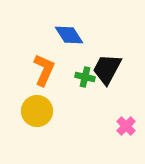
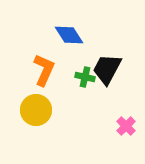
yellow circle: moved 1 px left, 1 px up
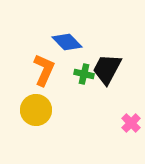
blue diamond: moved 2 px left, 7 px down; rotated 12 degrees counterclockwise
green cross: moved 1 px left, 3 px up
pink cross: moved 5 px right, 3 px up
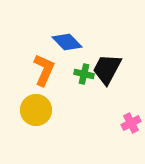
pink cross: rotated 18 degrees clockwise
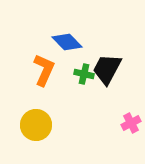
yellow circle: moved 15 px down
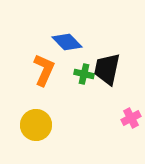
black trapezoid: rotated 16 degrees counterclockwise
pink cross: moved 5 px up
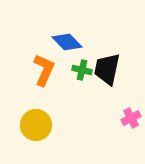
green cross: moved 2 px left, 4 px up
